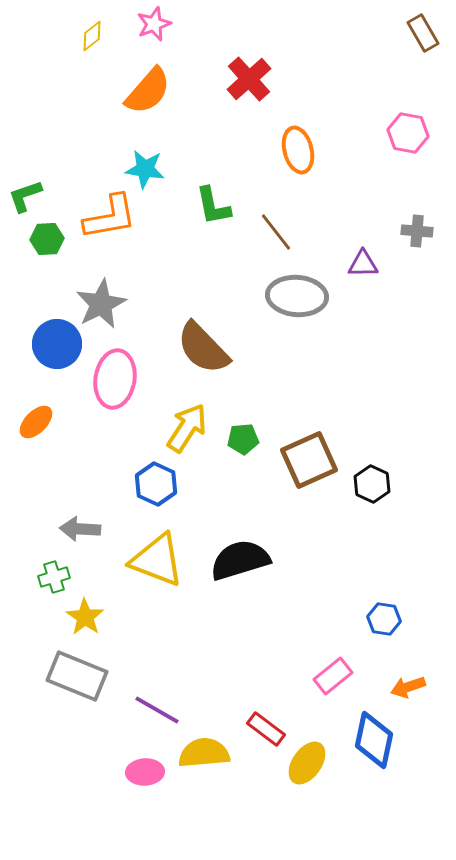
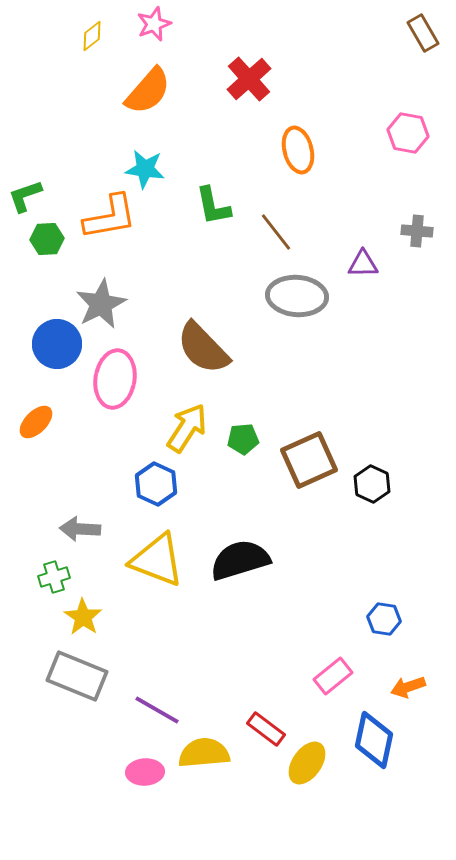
yellow star at (85, 617): moved 2 px left
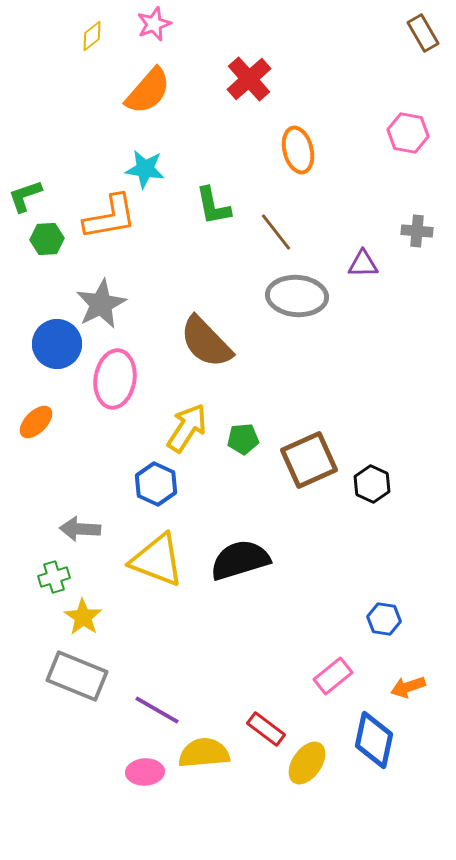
brown semicircle at (203, 348): moved 3 px right, 6 px up
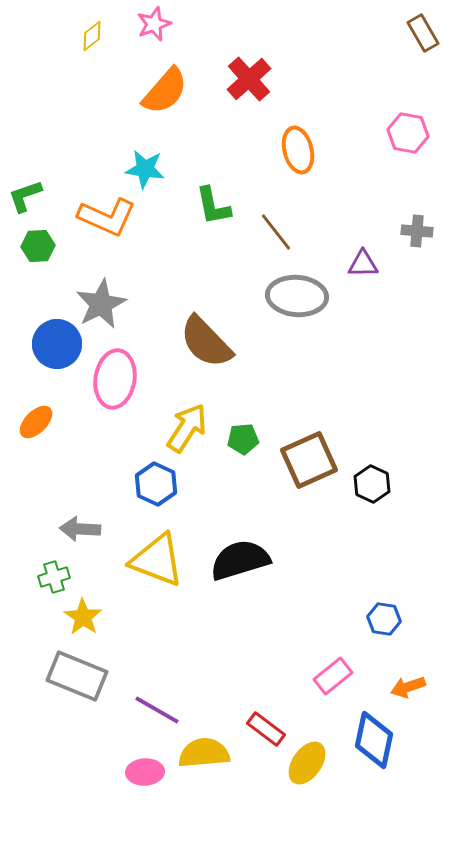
orange semicircle at (148, 91): moved 17 px right
orange L-shape at (110, 217): moved 3 px left; rotated 34 degrees clockwise
green hexagon at (47, 239): moved 9 px left, 7 px down
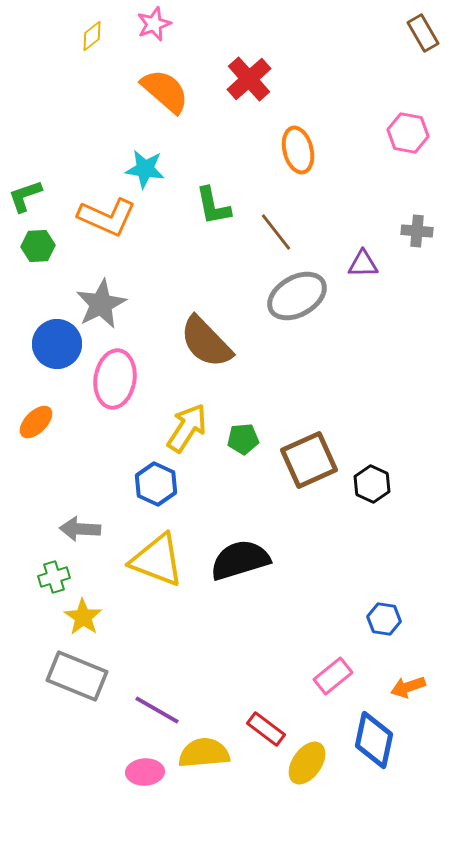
orange semicircle at (165, 91): rotated 90 degrees counterclockwise
gray ellipse at (297, 296): rotated 34 degrees counterclockwise
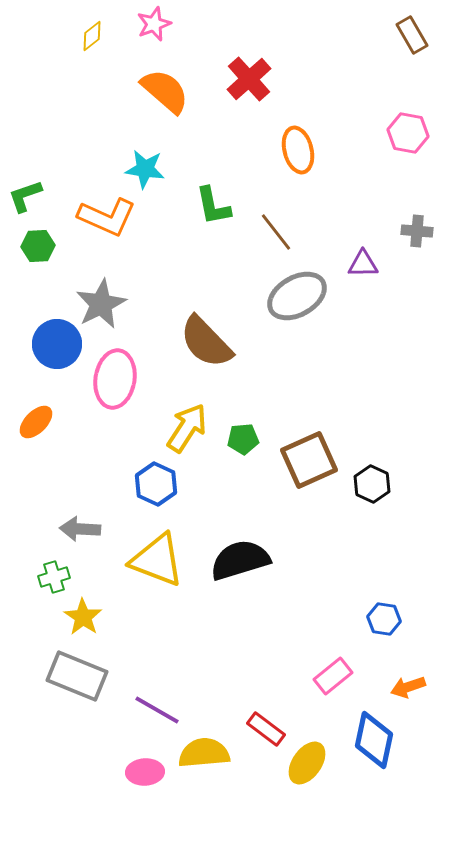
brown rectangle at (423, 33): moved 11 px left, 2 px down
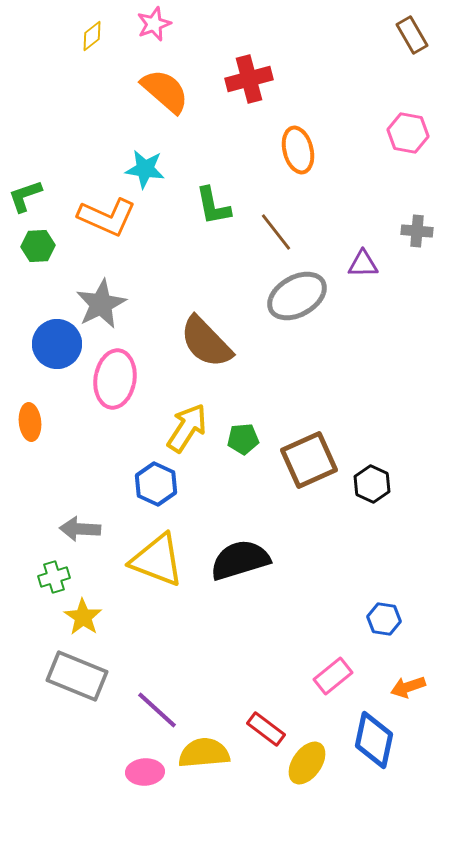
red cross at (249, 79): rotated 27 degrees clockwise
orange ellipse at (36, 422): moved 6 px left; rotated 51 degrees counterclockwise
purple line at (157, 710): rotated 12 degrees clockwise
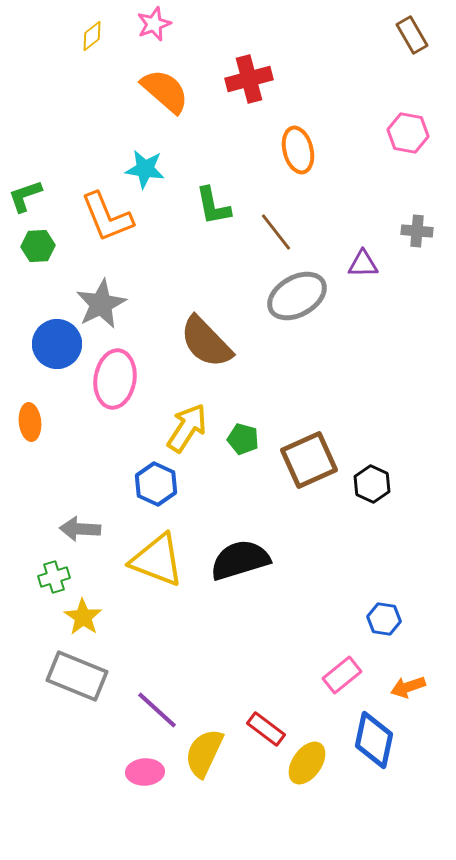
orange L-shape at (107, 217): rotated 44 degrees clockwise
green pentagon at (243, 439): rotated 20 degrees clockwise
pink rectangle at (333, 676): moved 9 px right, 1 px up
yellow semicircle at (204, 753): rotated 60 degrees counterclockwise
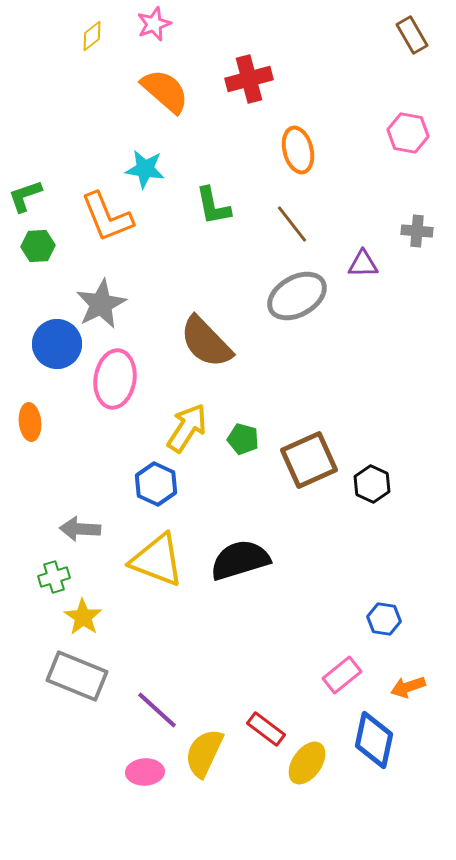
brown line at (276, 232): moved 16 px right, 8 px up
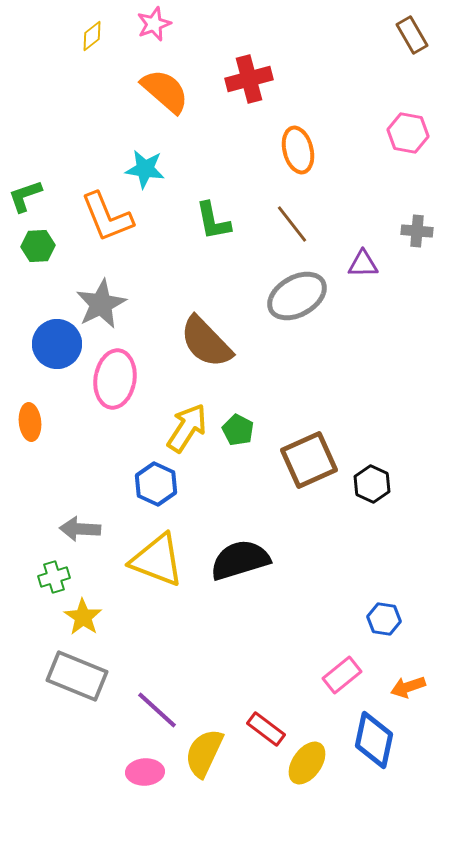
green L-shape at (213, 206): moved 15 px down
green pentagon at (243, 439): moved 5 px left, 9 px up; rotated 12 degrees clockwise
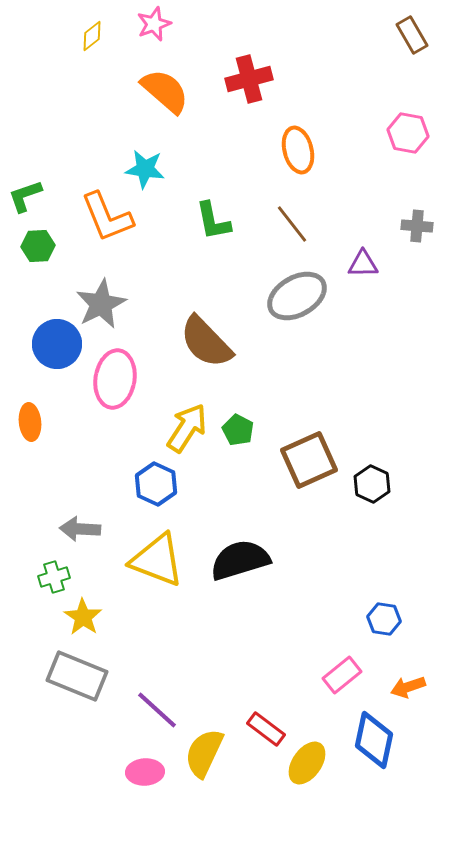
gray cross at (417, 231): moved 5 px up
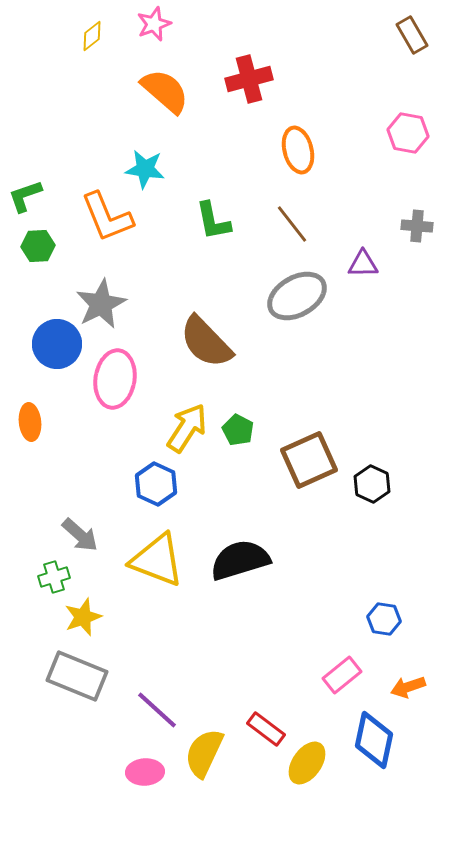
gray arrow at (80, 529): moved 6 px down; rotated 141 degrees counterclockwise
yellow star at (83, 617): rotated 18 degrees clockwise
